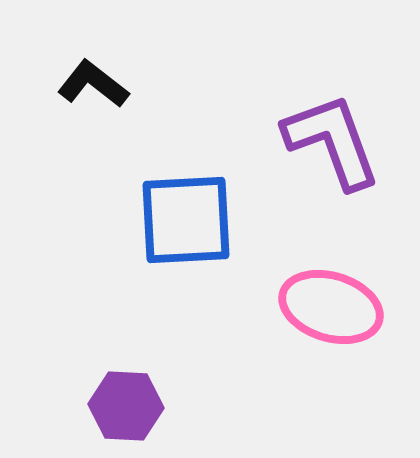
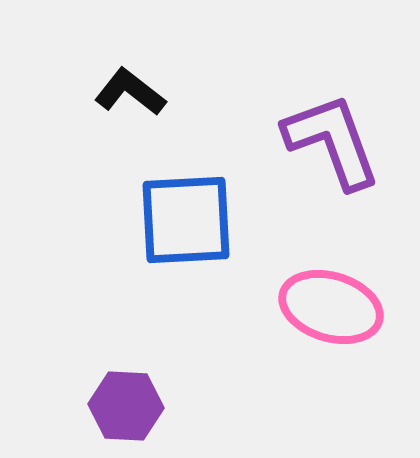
black L-shape: moved 37 px right, 8 px down
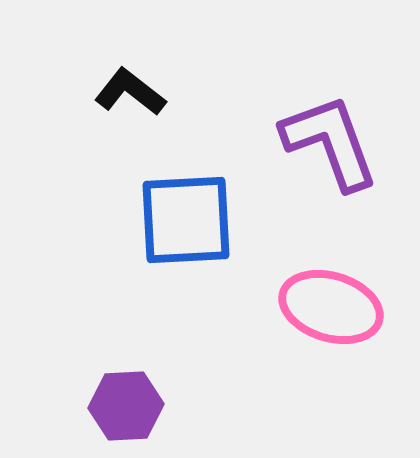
purple L-shape: moved 2 px left, 1 px down
purple hexagon: rotated 6 degrees counterclockwise
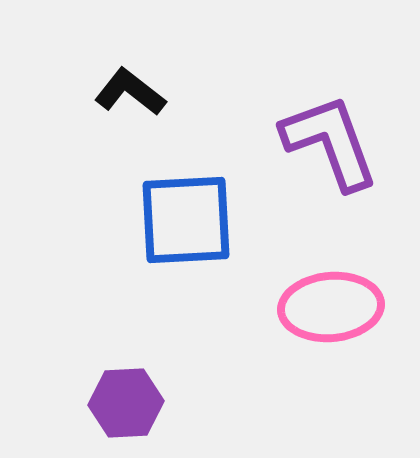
pink ellipse: rotated 22 degrees counterclockwise
purple hexagon: moved 3 px up
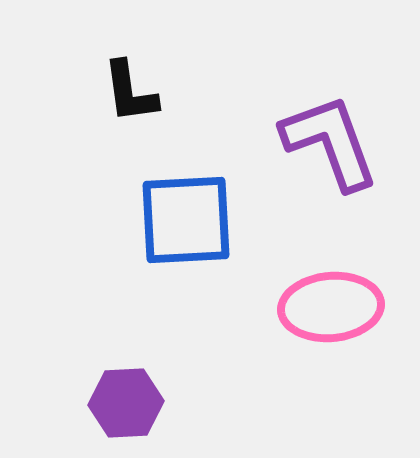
black L-shape: rotated 136 degrees counterclockwise
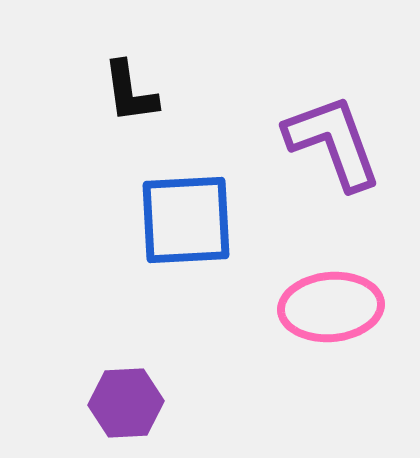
purple L-shape: moved 3 px right
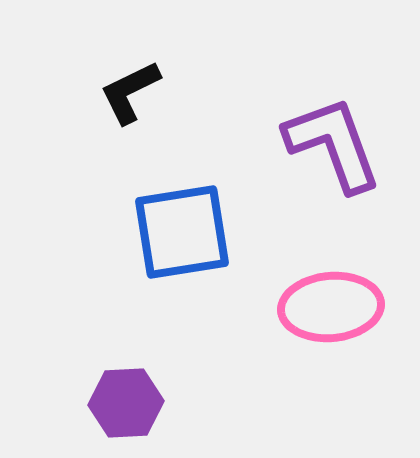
black L-shape: rotated 72 degrees clockwise
purple L-shape: moved 2 px down
blue square: moved 4 px left, 12 px down; rotated 6 degrees counterclockwise
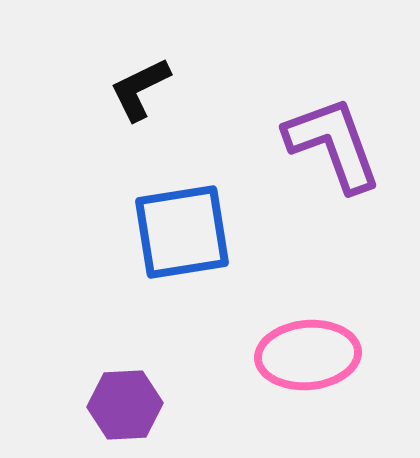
black L-shape: moved 10 px right, 3 px up
pink ellipse: moved 23 px left, 48 px down
purple hexagon: moved 1 px left, 2 px down
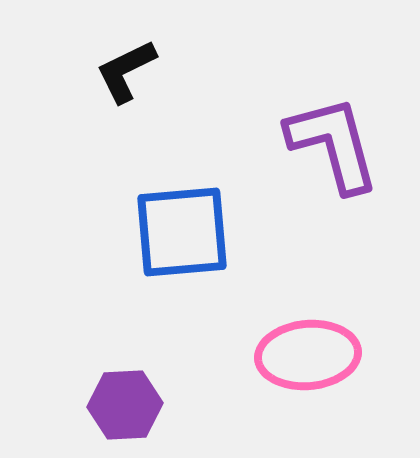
black L-shape: moved 14 px left, 18 px up
purple L-shape: rotated 5 degrees clockwise
blue square: rotated 4 degrees clockwise
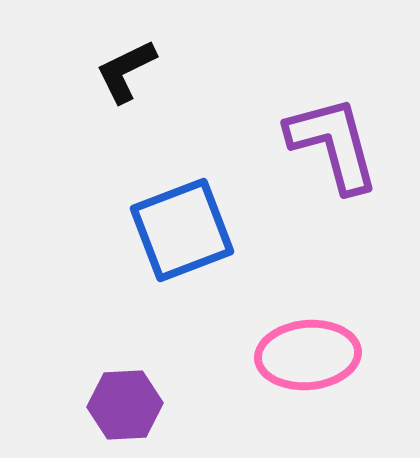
blue square: moved 2 px up; rotated 16 degrees counterclockwise
